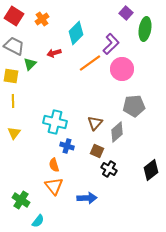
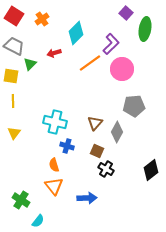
gray diamond: rotated 20 degrees counterclockwise
black cross: moved 3 px left
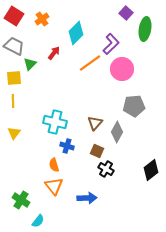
red arrow: rotated 144 degrees clockwise
yellow square: moved 3 px right, 2 px down; rotated 14 degrees counterclockwise
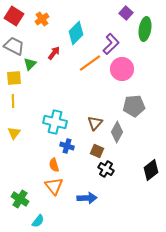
green cross: moved 1 px left, 1 px up
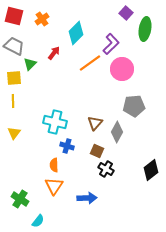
red square: rotated 18 degrees counterclockwise
orange semicircle: rotated 16 degrees clockwise
orange triangle: rotated 12 degrees clockwise
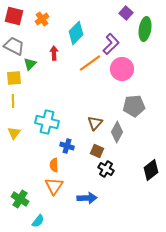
red arrow: rotated 40 degrees counterclockwise
cyan cross: moved 8 px left
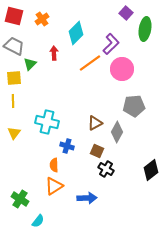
brown triangle: rotated 21 degrees clockwise
orange triangle: rotated 24 degrees clockwise
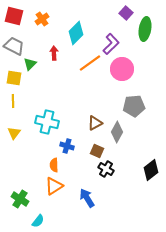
yellow square: rotated 14 degrees clockwise
blue arrow: rotated 120 degrees counterclockwise
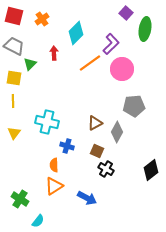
blue arrow: rotated 150 degrees clockwise
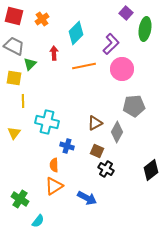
orange line: moved 6 px left, 3 px down; rotated 25 degrees clockwise
yellow line: moved 10 px right
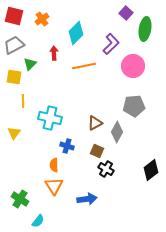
gray trapezoid: moved 1 px up; rotated 55 degrees counterclockwise
pink circle: moved 11 px right, 3 px up
yellow square: moved 1 px up
cyan cross: moved 3 px right, 4 px up
orange triangle: rotated 30 degrees counterclockwise
blue arrow: moved 1 px down; rotated 36 degrees counterclockwise
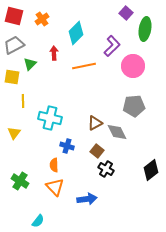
purple L-shape: moved 1 px right, 2 px down
yellow square: moved 2 px left
gray diamond: rotated 55 degrees counterclockwise
brown square: rotated 16 degrees clockwise
orange triangle: moved 1 px right, 1 px down; rotated 12 degrees counterclockwise
green cross: moved 18 px up
